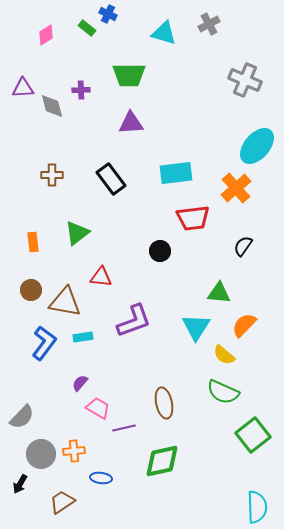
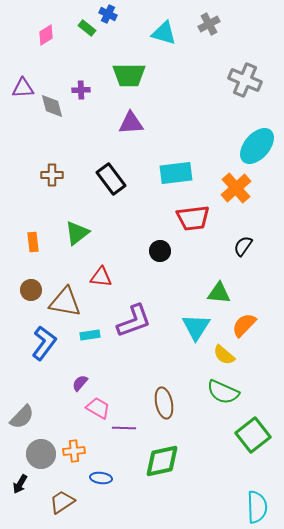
cyan rectangle at (83, 337): moved 7 px right, 2 px up
purple line at (124, 428): rotated 15 degrees clockwise
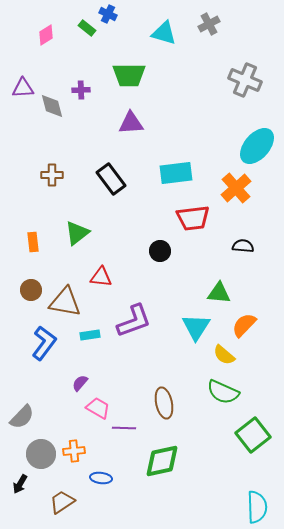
black semicircle at (243, 246): rotated 60 degrees clockwise
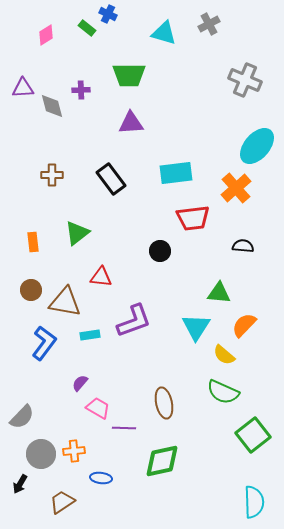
cyan semicircle at (257, 507): moved 3 px left, 5 px up
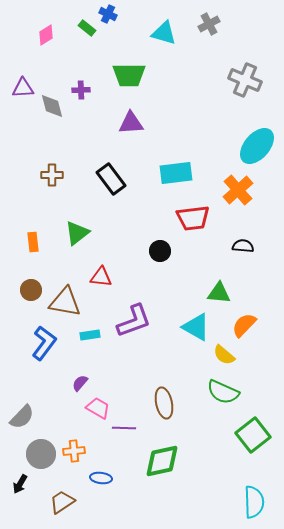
orange cross at (236, 188): moved 2 px right, 2 px down
cyan triangle at (196, 327): rotated 32 degrees counterclockwise
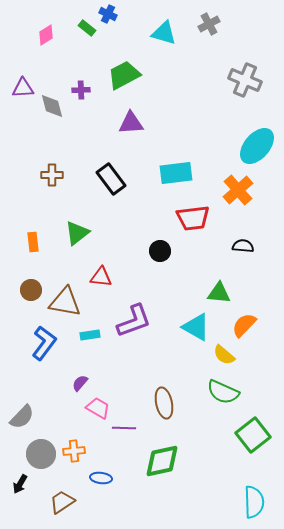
green trapezoid at (129, 75): moved 5 px left; rotated 152 degrees clockwise
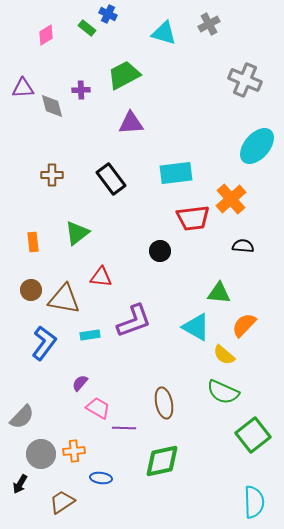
orange cross at (238, 190): moved 7 px left, 9 px down
brown triangle at (65, 302): moved 1 px left, 3 px up
